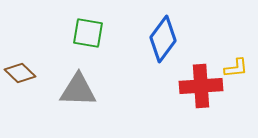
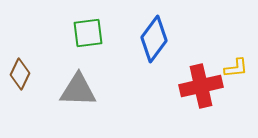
green square: rotated 16 degrees counterclockwise
blue diamond: moved 9 px left
brown diamond: moved 1 px down; rotated 72 degrees clockwise
red cross: rotated 9 degrees counterclockwise
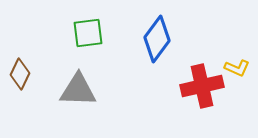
blue diamond: moved 3 px right
yellow L-shape: moved 1 px right; rotated 30 degrees clockwise
red cross: moved 1 px right
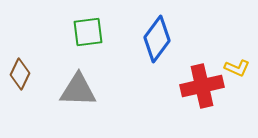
green square: moved 1 px up
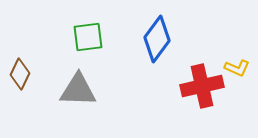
green square: moved 5 px down
